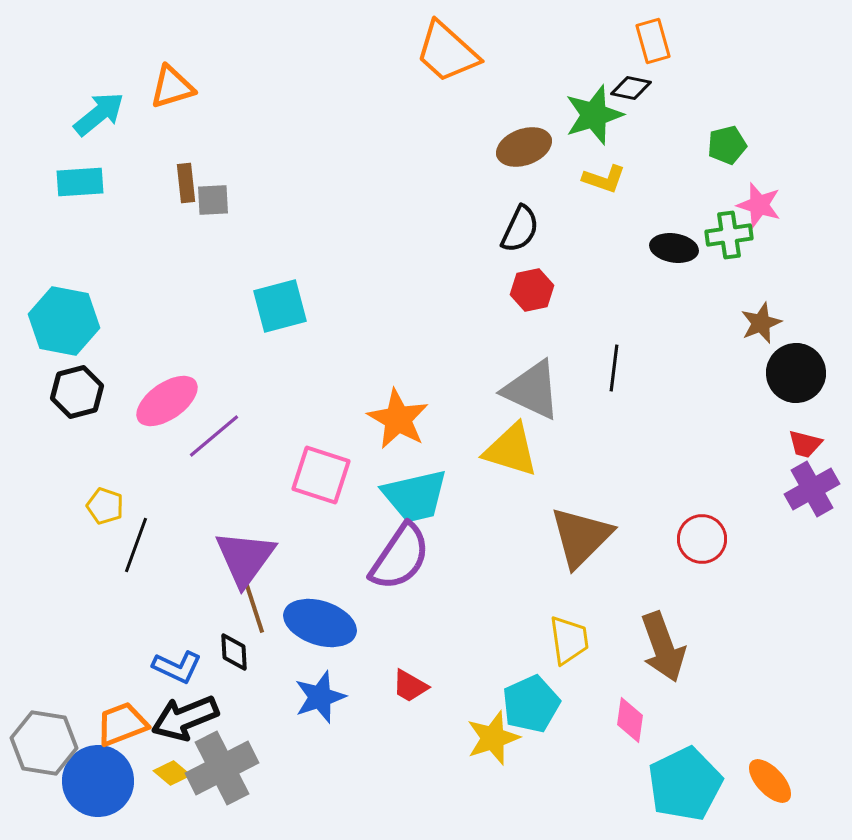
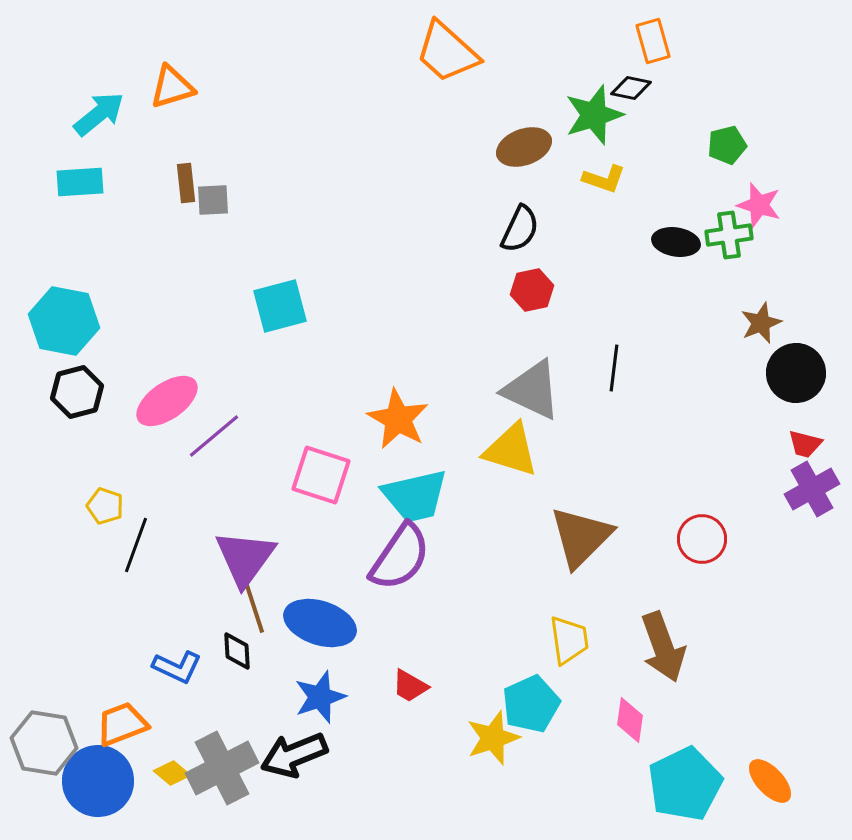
black ellipse at (674, 248): moved 2 px right, 6 px up
black diamond at (234, 652): moved 3 px right, 1 px up
black arrow at (185, 718): moved 109 px right, 37 px down
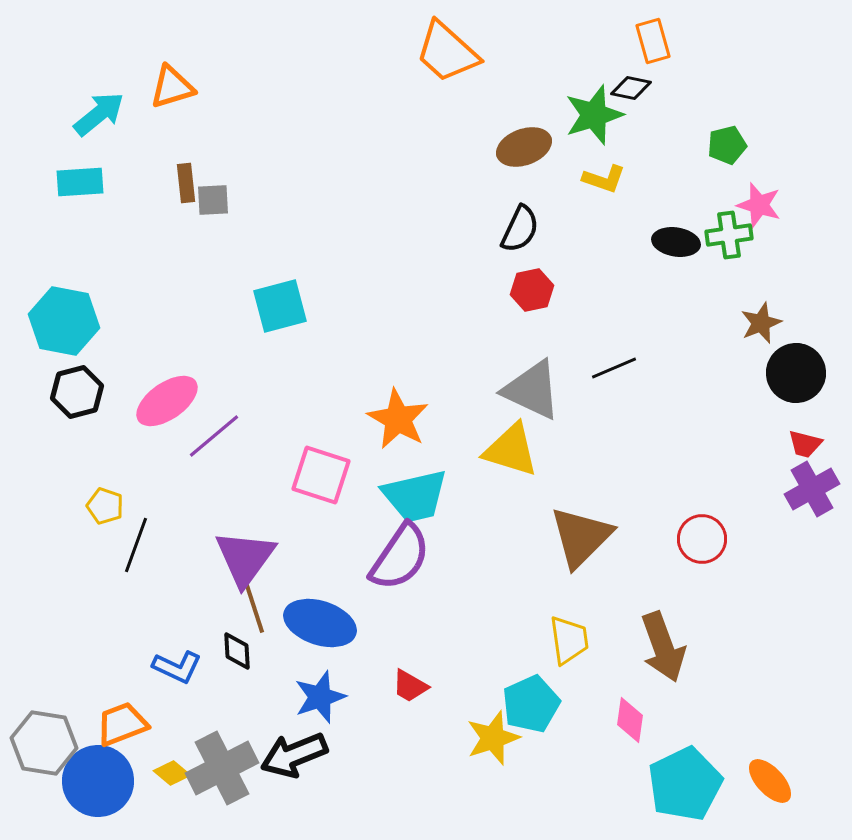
black line at (614, 368): rotated 60 degrees clockwise
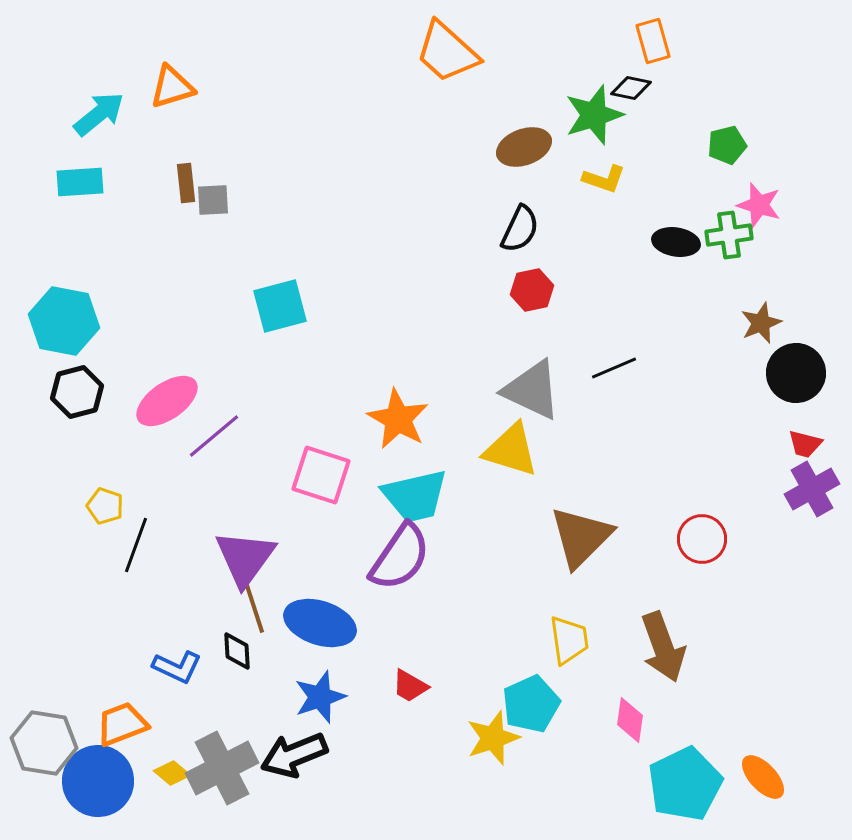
orange ellipse at (770, 781): moved 7 px left, 4 px up
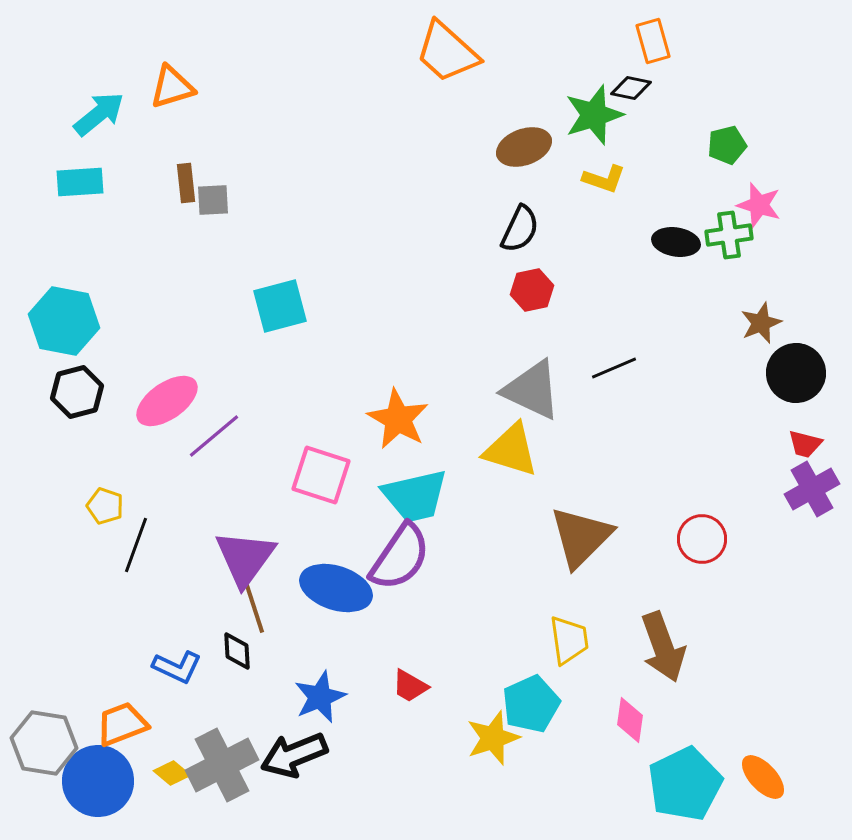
blue ellipse at (320, 623): moved 16 px right, 35 px up
blue star at (320, 697): rotated 4 degrees counterclockwise
gray cross at (222, 768): moved 3 px up
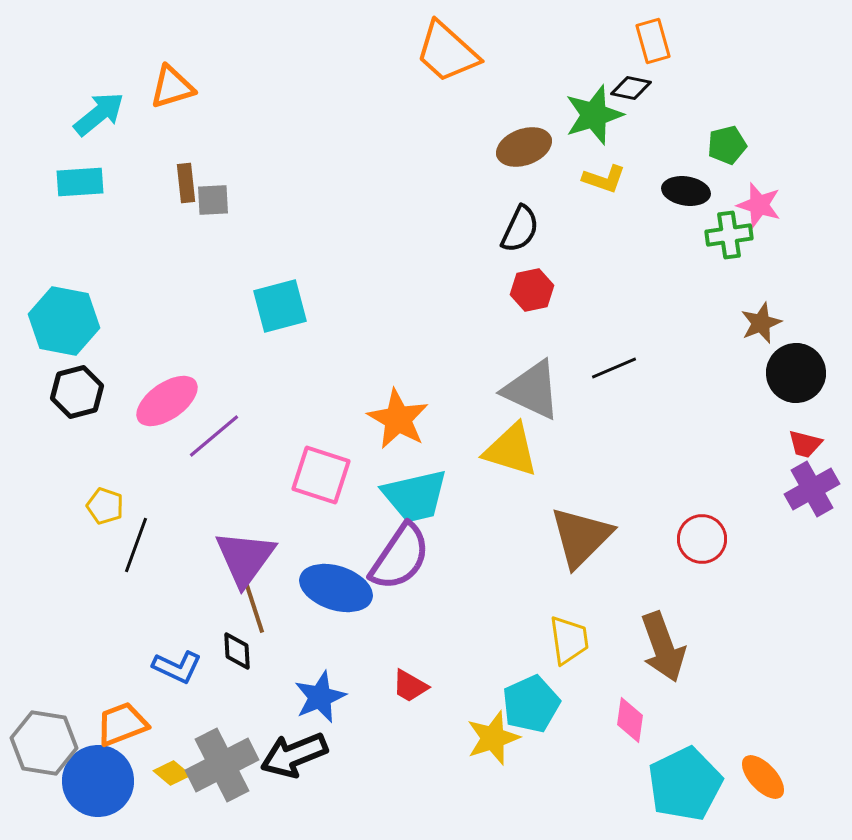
black ellipse at (676, 242): moved 10 px right, 51 px up
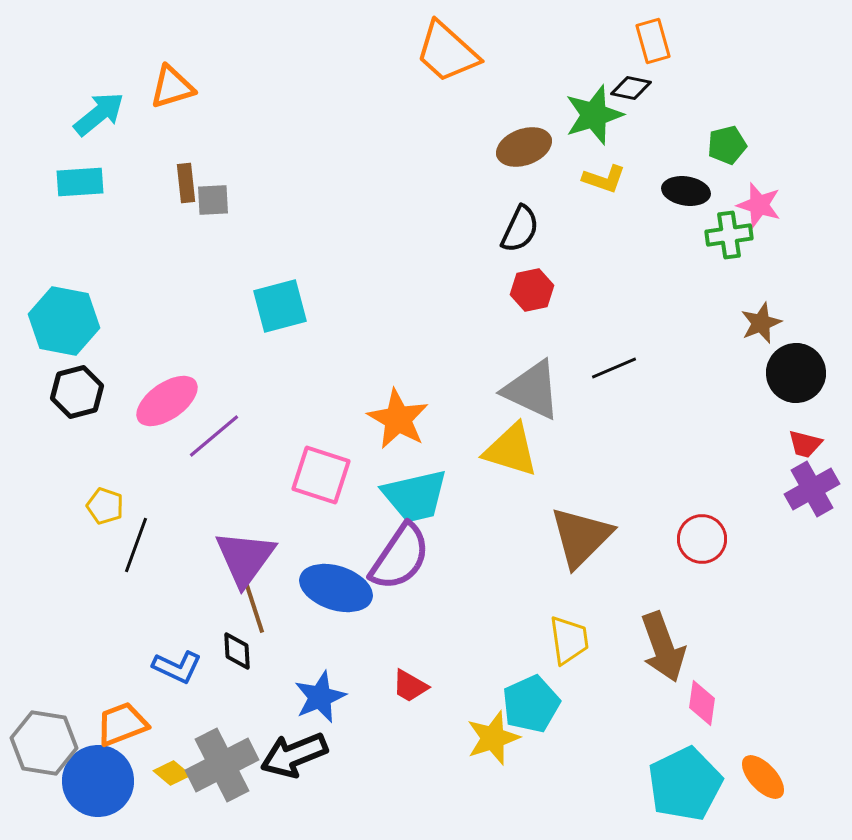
pink diamond at (630, 720): moved 72 px right, 17 px up
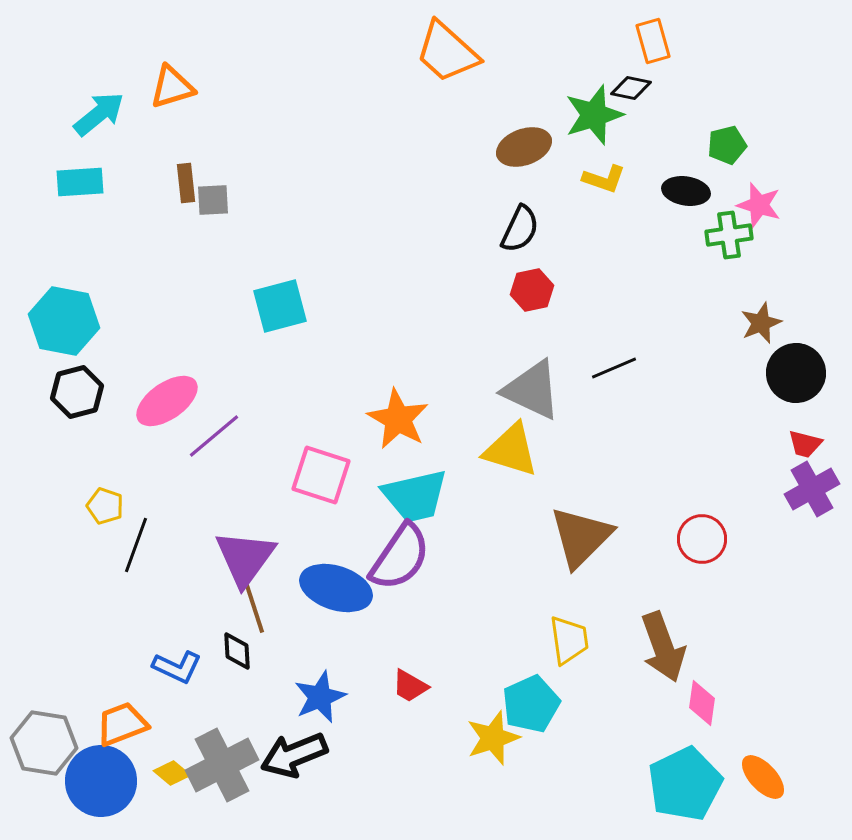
blue circle at (98, 781): moved 3 px right
